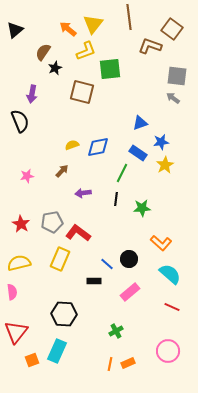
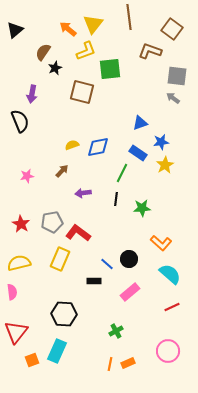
brown L-shape at (150, 46): moved 5 px down
red line at (172, 307): rotated 49 degrees counterclockwise
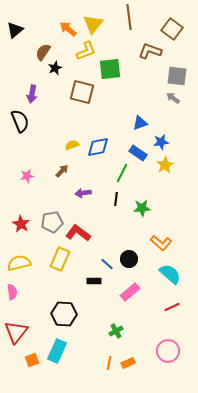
orange line at (110, 364): moved 1 px left, 1 px up
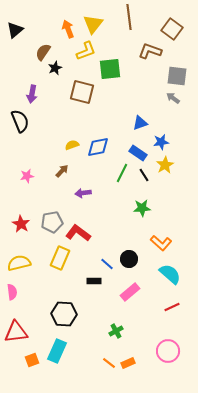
orange arrow at (68, 29): rotated 30 degrees clockwise
black line at (116, 199): moved 28 px right, 24 px up; rotated 40 degrees counterclockwise
yellow rectangle at (60, 259): moved 1 px up
red triangle at (16, 332): rotated 45 degrees clockwise
orange line at (109, 363): rotated 64 degrees counterclockwise
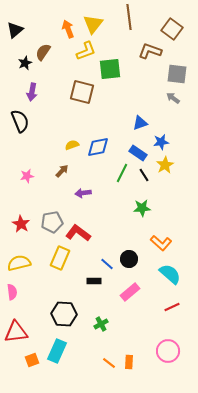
black star at (55, 68): moved 30 px left, 5 px up
gray square at (177, 76): moved 2 px up
purple arrow at (32, 94): moved 2 px up
green cross at (116, 331): moved 15 px left, 7 px up
orange rectangle at (128, 363): moved 1 px right, 1 px up; rotated 64 degrees counterclockwise
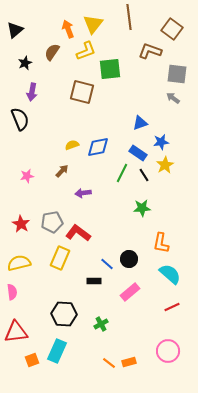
brown semicircle at (43, 52): moved 9 px right
black semicircle at (20, 121): moved 2 px up
orange L-shape at (161, 243): rotated 60 degrees clockwise
orange rectangle at (129, 362): rotated 72 degrees clockwise
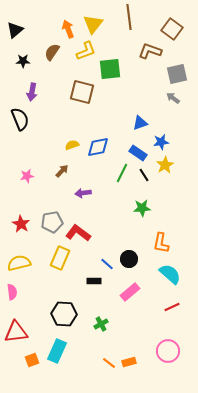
black star at (25, 63): moved 2 px left, 2 px up; rotated 24 degrees clockwise
gray square at (177, 74): rotated 20 degrees counterclockwise
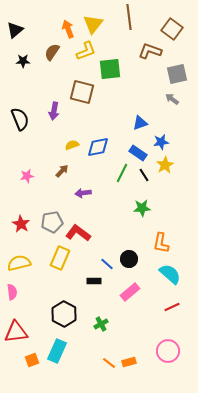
purple arrow at (32, 92): moved 22 px right, 19 px down
gray arrow at (173, 98): moved 1 px left, 1 px down
black hexagon at (64, 314): rotated 25 degrees clockwise
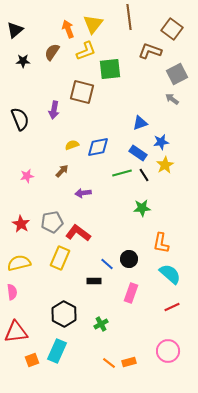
gray square at (177, 74): rotated 15 degrees counterclockwise
purple arrow at (54, 111): moved 1 px up
green line at (122, 173): rotated 48 degrees clockwise
pink rectangle at (130, 292): moved 1 px right, 1 px down; rotated 30 degrees counterclockwise
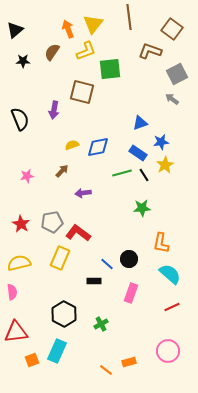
orange line at (109, 363): moved 3 px left, 7 px down
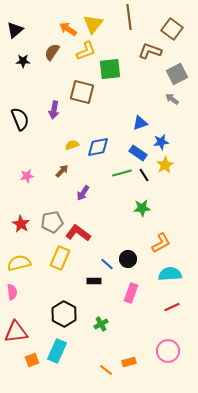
orange arrow at (68, 29): rotated 36 degrees counterclockwise
purple arrow at (83, 193): rotated 49 degrees counterclockwise
orange L-shape at (161, 243): rotated 130 degrees counterclockwise
black circle at (129, 259): moved 1 px left
cyan semicircle at (170, 274): rotated 45 degrees counterclockwise
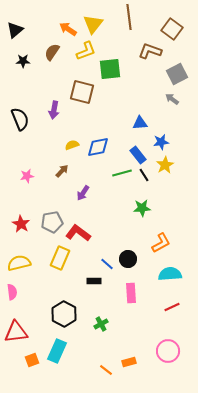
blue triangle at (140, 123): rotated 14 degrees clockwise
blue rectangle at (138, 153): moved 2 px down; rotated 18 degrees clockwise
pink rectangle at (131, 293): rotated 24 degrees counterclockwise
